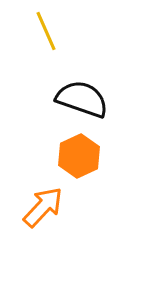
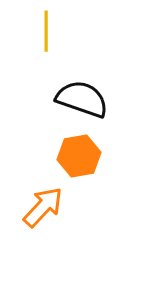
yellow line: rotated 24 degrees clockwise
orange hexagon: rotated 15 degrees clockwise
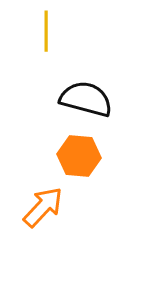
black semicircle: moved 4 px right; rotated 4 degrees counterclockwise
orange hexagon: rotated 15 degrees clockwise
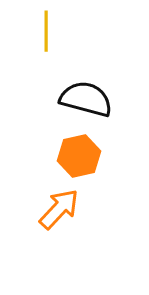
orange hexagon: rotated 18 degrees counterclockwise
orange arrow: moved 16 px right, 2 px down
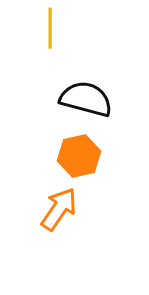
yellow line: moved 4 px right, 3 px up
orange arrow: rotated 9 degrees counterclockwise
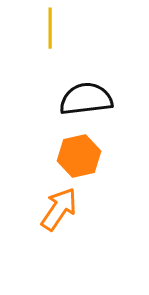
black semicircle: rotated 22 degrees counterclockwise
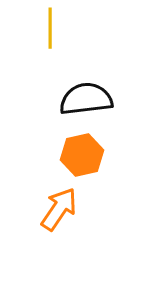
orange hexagon: moved 3 px right, 1 px up
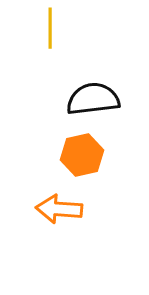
black semicircle: moved 7 px right
orange arrow: rotated 120 degrees counterclockwise
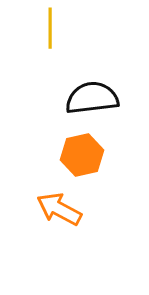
black semicircle: moved 1 px left, 1 px up
orange arrow: rotated 24 degrees clockwise
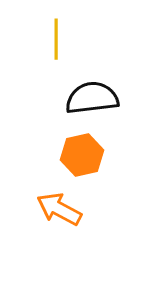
yellow line: moved 6 px right, 11 px down
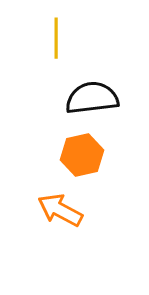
yellow line: moved 1 px up
orange arrow: moved 1 px right, 1 px down
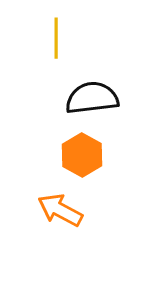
orange hexagon: rotated 18 degrees counterclockwise
